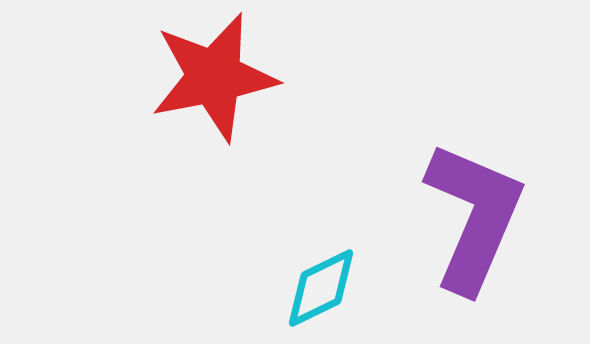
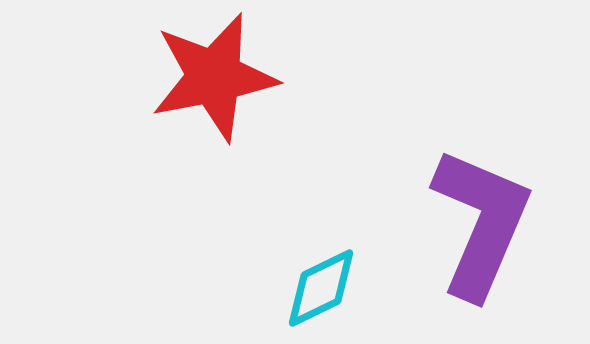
purple L-shape: moved 7 px right, 6 px down
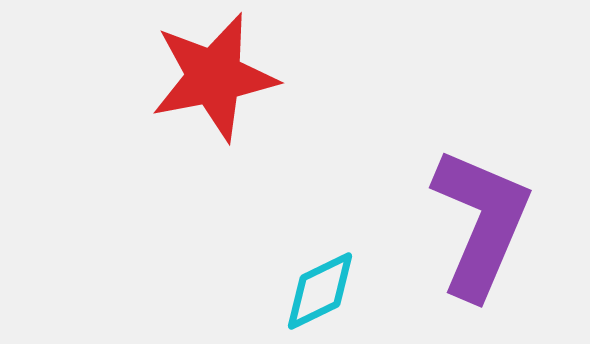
cyan diamond: moved 1 px left, 3 px down
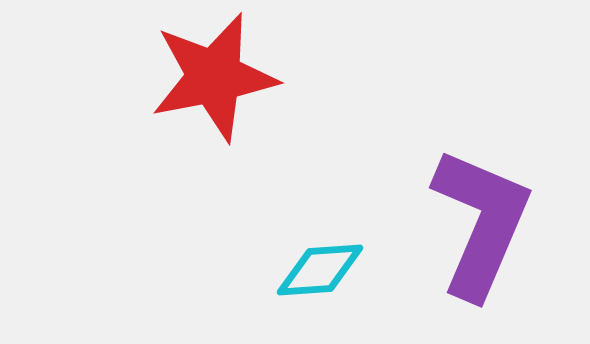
cyan diamond: moved 21 px up; rotated 22 degrees clockwise
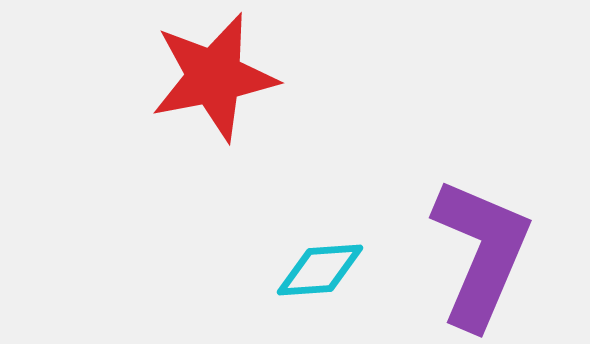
purple L-shape: moved 30 px down
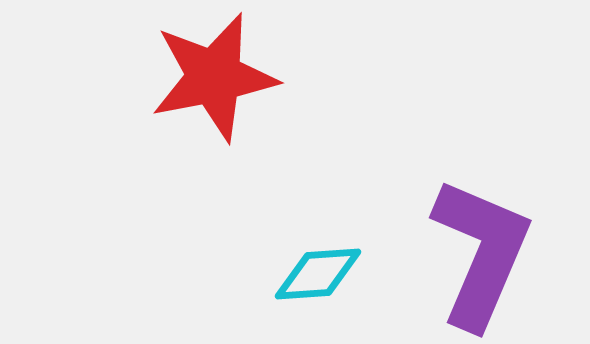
cyan diamond: moved 2 px left, 4 px down
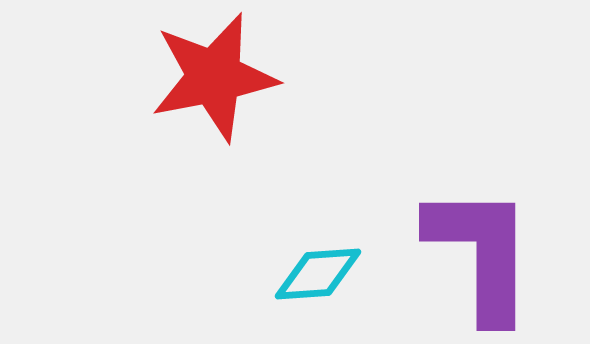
purple L-shape: rotated 23 degrees counterclockwise
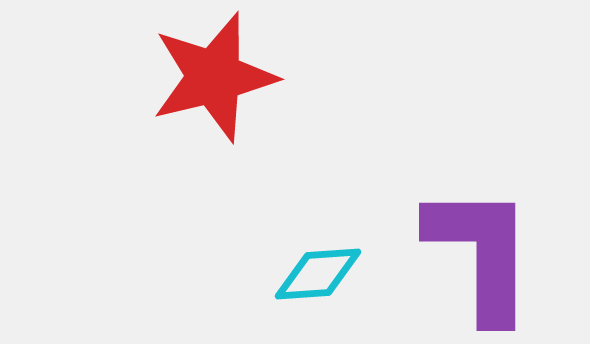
red star: rotated 3 degrees counterclockwise
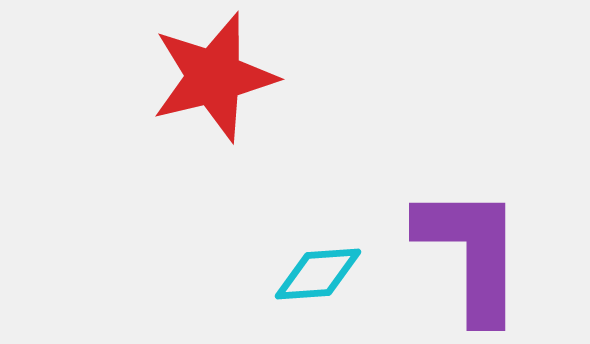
purple L-shape: moved 10 px left
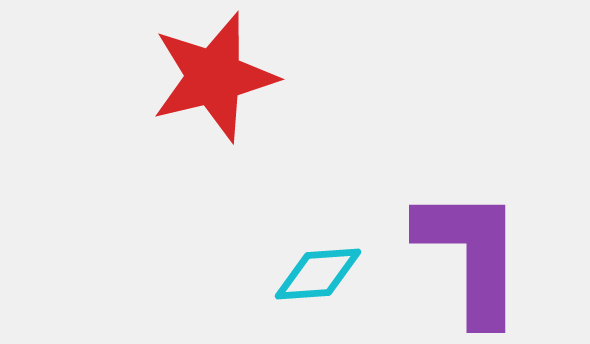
purple L-shape: moved 2 px down
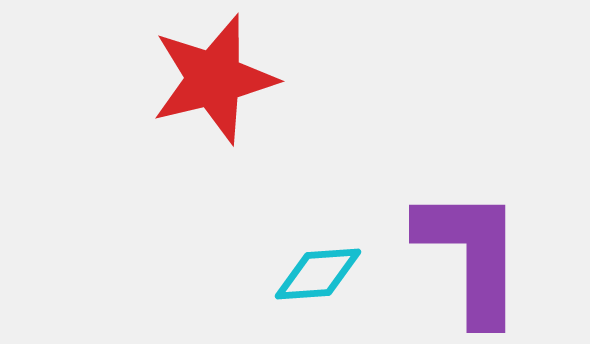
red star: moved 2 px down
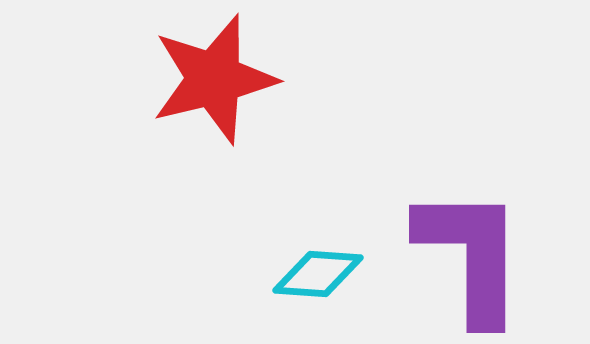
cyan diamond: rotated 8 degrees clockwise
